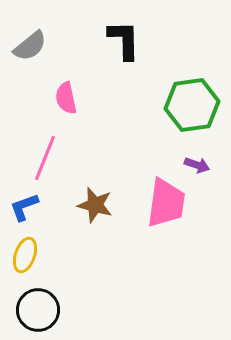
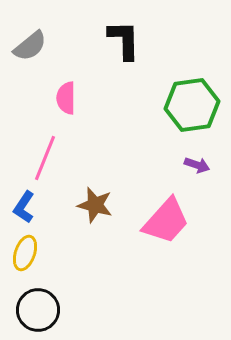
pink semicircle: rotated 12 degrees clockwise
pink trapezoid: moved 18 px down; rotated 34 degrees clockwise
blue L-shape: rotated 36 degrees counterclockwise
yellow ellipse: moved 2 px up
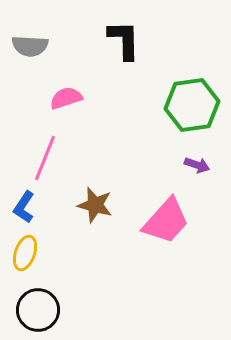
gray semicircle: rotated 42 degrees clockwise
pink semicircle: rotated 72 degrees clockwise
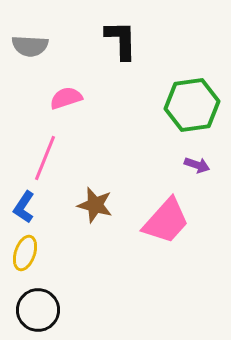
black L-shape: moved 3 px left
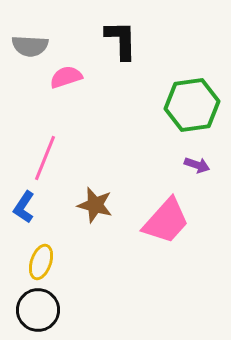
pink semicircle: moved 21 px up
yellow ellipse: moved 16 px right, 9 px down
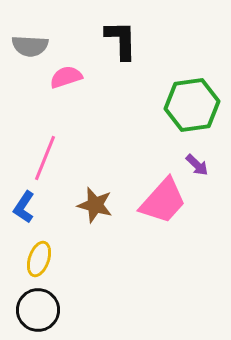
purple arrow: rotated 25 degrees clockwise
pink trapezoid: moved 3 px left, 20 px up
yellow ellipse: moved 2 px left, 3 px up
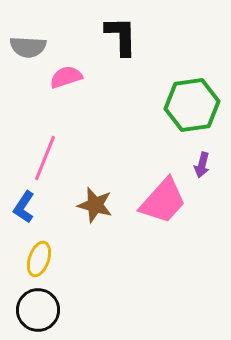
black L-shape: moved 4 px up
gray semicircle: moved 2 px left, 1 px down
purple arrow: moved 5 px right; rotated 60 degrees clockwise
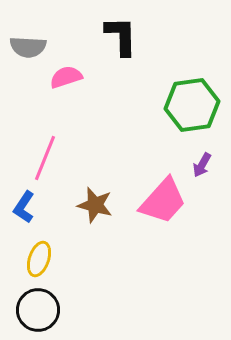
purple arrow: rotated 15 degrees clockwise
